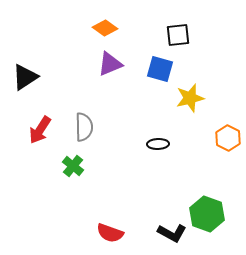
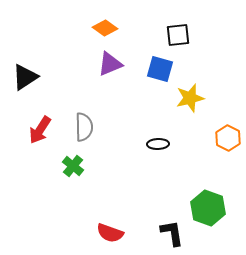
green hexagon: moved 1 px right, 6 px up
black L-shape: rotated 128 degrees counterclockwise
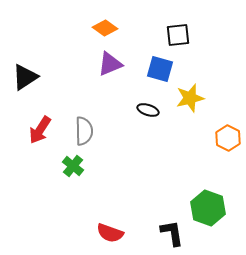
gray semicircle: moved 4 px down
black ellipse: moved 10 px left, 34 px up; rotated 20 degrees clockwise
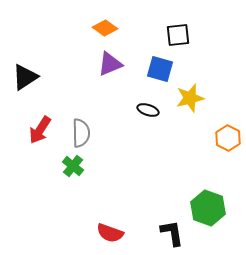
gray semicircle: moved 3 px left, 2 px down
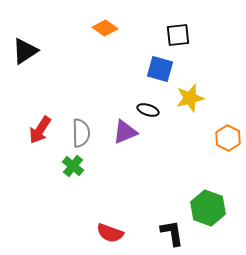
purple triangle: moved 15 px right, 68 px down
black triangle: moved 26 px up
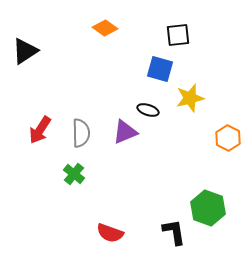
green cross: moved 1 px right, 8 px down
black L-shape: moved 2 px right, 1 px up
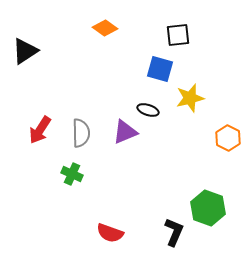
green cross: moved 2 px left; rotated 15 degrees counterclockwise
black L-shape: rotated 32 degrees clockwise
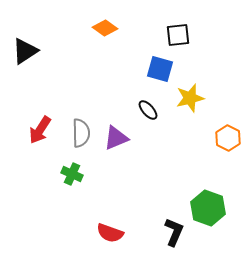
black ellipse: rotated 30 degrees clockwise
purple triangle: moved 9 px left, 6 px down
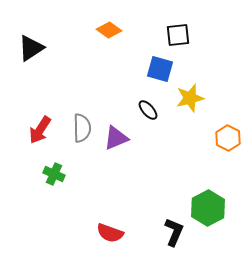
orange diamond: moved 4 px right, 2 px down
black triangle: moved 6 px right, 3 px up
gray semicircle: moved 1 px right, 5 px up
green cross: moved 18 px left
green hexagon: rotated 12 degrees clockwise
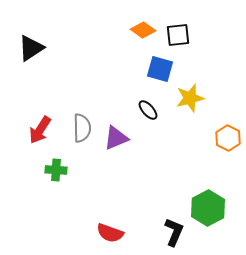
orange diamond: moved 34 px right
green cross: moved 2 px right, 4 px up; rotated 20 degrees counterclockwise
